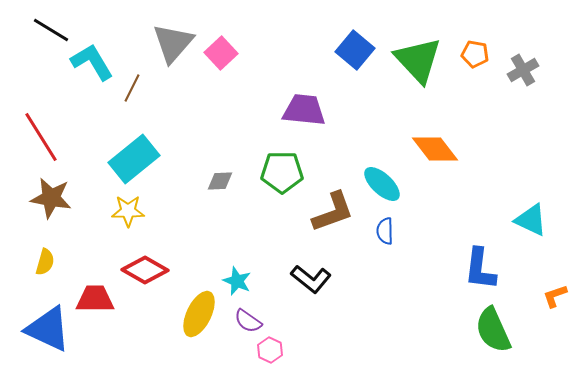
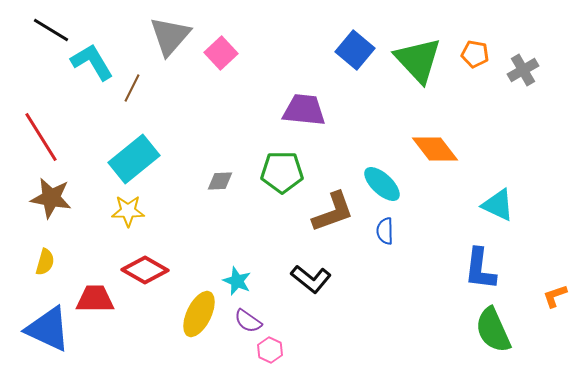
gray triangle: moved 3 px left, 7 px up
cyan triangle: moved 33 px left, 15 px up
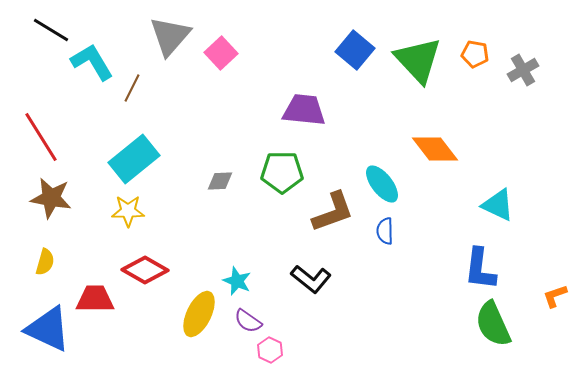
cyan ellipse: rotated 9 degrees clockwise
green semicircle: moved 6 px up
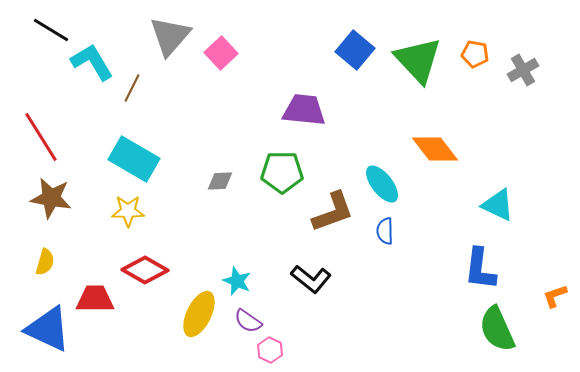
cyan rectangle: rotated 69 degrees clockwise
green semicircle: moved 4 px right, 5 px down
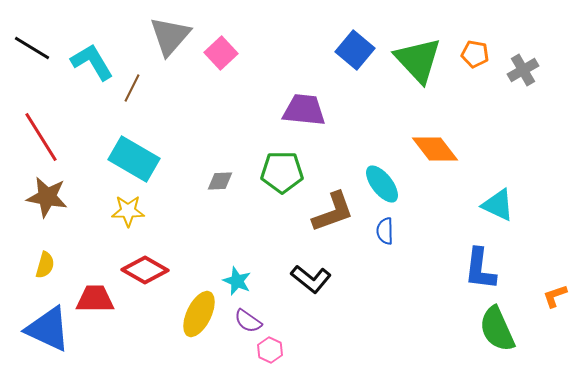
black line: moved 19 px left, 18 px down
brown star: moved 4 px left, 1 px up
yellow semicircle: moved 3 px down
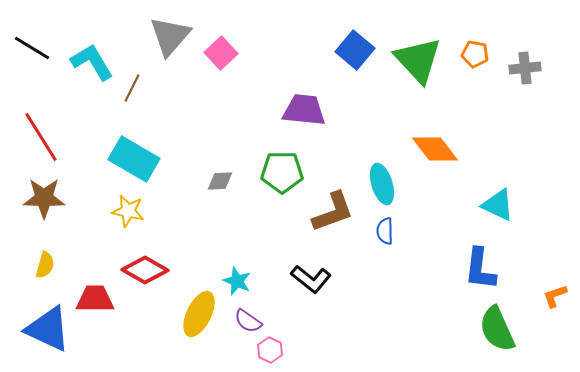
gray cross: moved 2 px right, 2 px up; rotated 24 degrees clockwise
cyan ellipse: rotated 21 degrees clockwise
brown star: moved 3 px left, 1 px down; rotated 9 degrees counterclockwise
yellow star: rotated 12 degrees clockwise
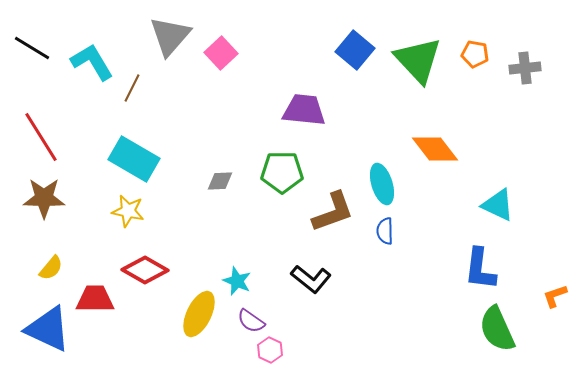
yellow semicircle: moved 6 px right, 3 px down; rotated 24 degrees clockwise
purple semicircle: moved 3 px right
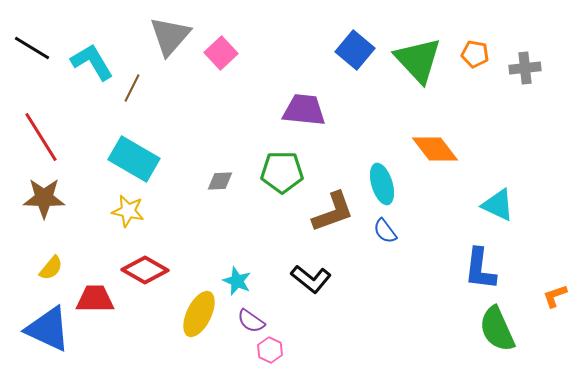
blue semicircle: rotated 36 degrees counterclockwise
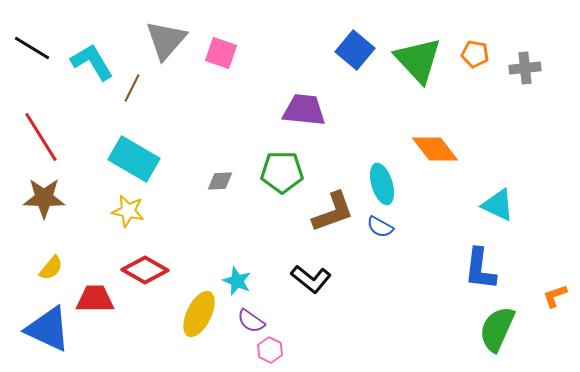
gray triangle: moved 4 px left, 4 px down
pink square: rotated 28 degrees counterclockwise
blue semicircle: moved 5 px left, 4 px up; rotated 24 degrees counterclockwise
green semicircle: rotated 48 degrees clockwise
